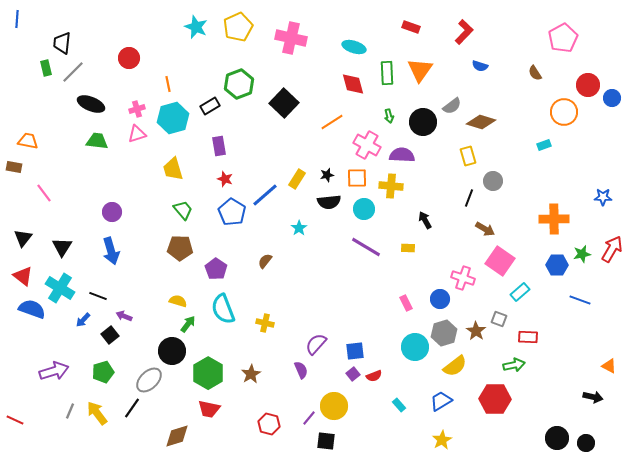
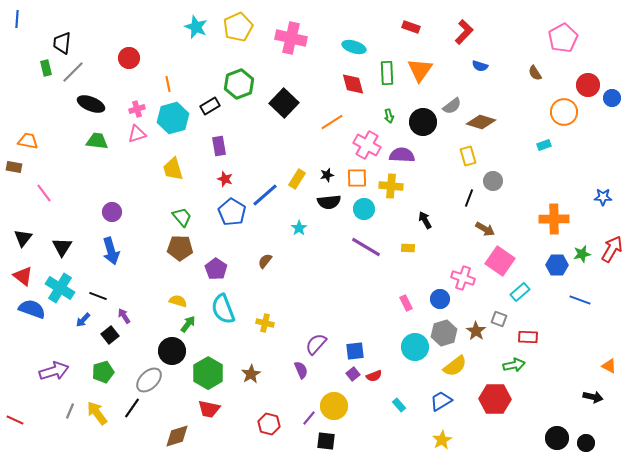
green trapezoid at (183, 210): moved 1 px left, 7 px down
purple arrow at (124, 316): rotated 35 degrees clockwise
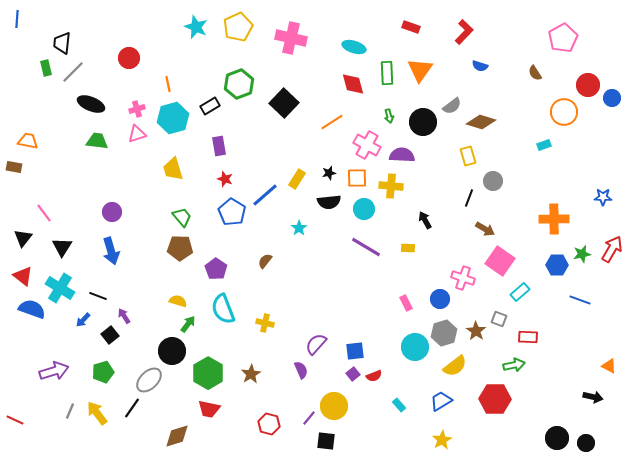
black star at (327, 175): moved 2 px right, 2 px up
pink line at (44, 193): moved 20 px down
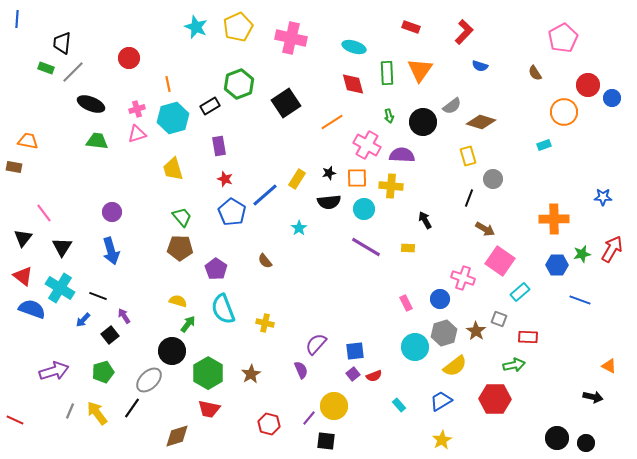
green rectangle at (46, 68): rotated 56 degrees counterclockwise
black square at (284, 103): moved 2 px right; rotated 12 degrees clockwise
gray circle at (493, 181): moved 2 px up
brown semicircle at (265, 261): rotated 77 degrees counterclockwise
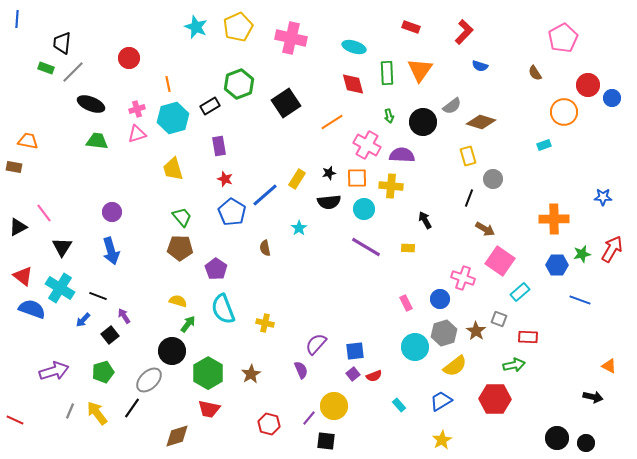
black triangle at (23, 238): moved 5 px left, 11 px up; rotated 24 degrees clockwise
brown semicircle at (265, 261): moved 13 px up; rotated 28 degrees clockwise
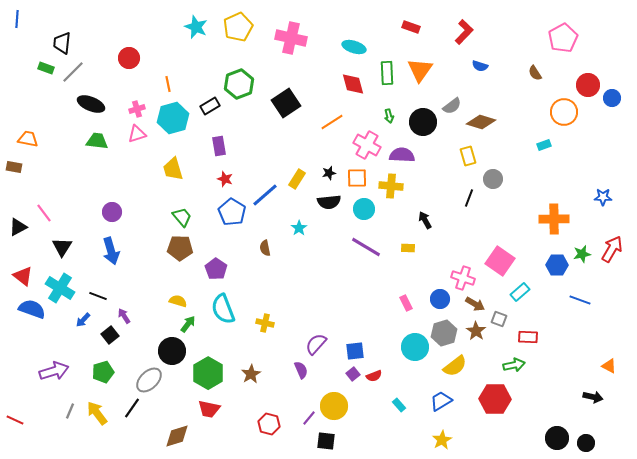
orange trapezoid at (28, 141): moved 2 px up
brown arrow at (485, 229): moved 10 px left, 75 px down
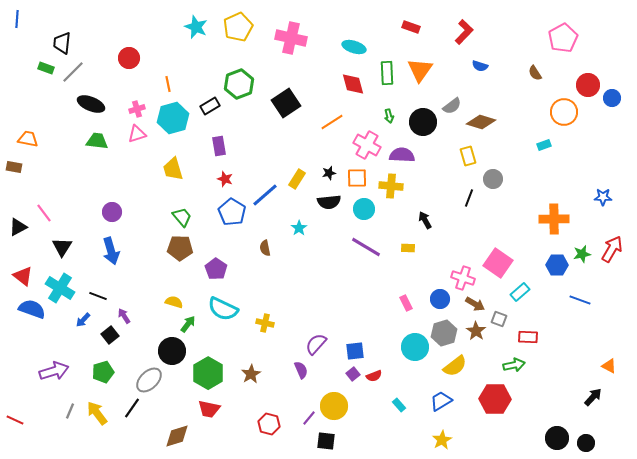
pink square at (500, 261): moved 2 px left, 2 px down
yellow semicircle at (178, 301): moved 4 px left, 1 px down
cyan semicircle at (223, 309): rotated 44 degrees counterclockwise
black arrow at (593, 397): rotated 60 degrees counterclockwise
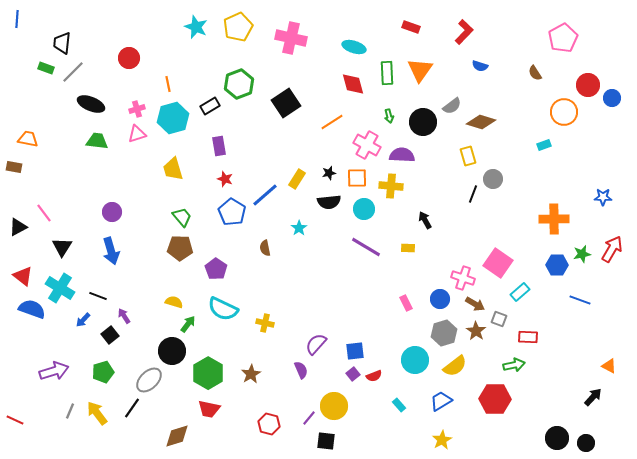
black line at (469, 198): moved 4 px right, 4 px up
cyan circle at (415, 347): moved 13 px down
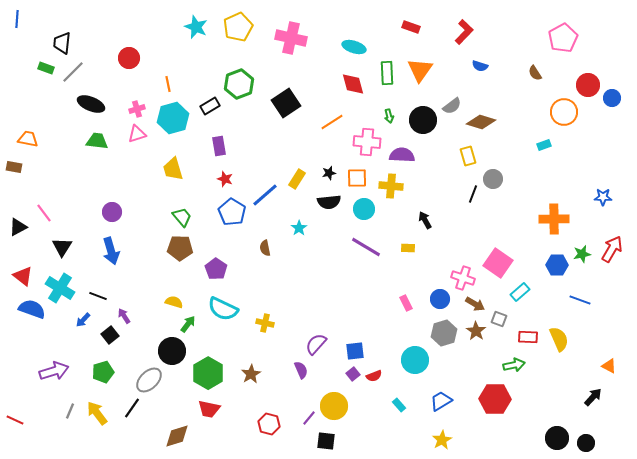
black circle at (423, 122): moved 2 px up
pink cross at (367, 145): moved 3 px up; rotated 24 degrees counterclockwise
yellow semicircle at (455, 366): moved 104 px right, 27 px up; rotated 75 degrees counterclockwise
